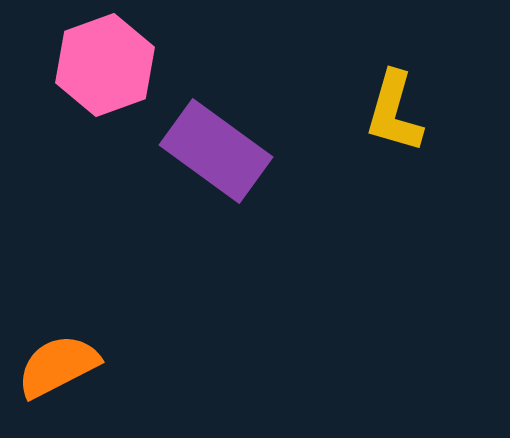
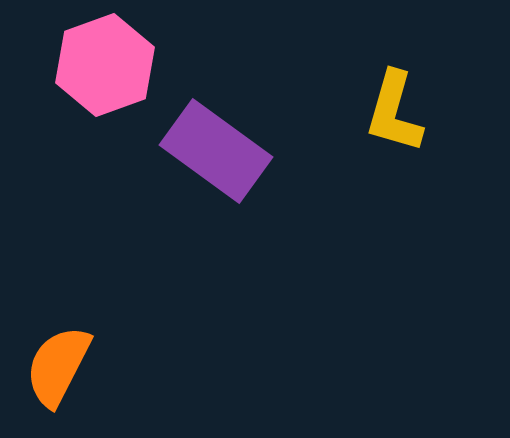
orange semicircle: rotated 36 degrees counterclockwise
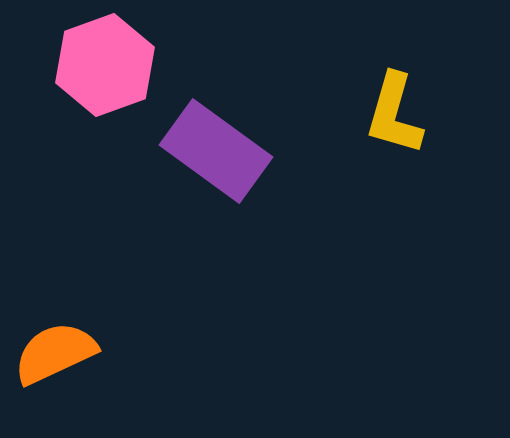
yellow L-shape: moved 2 px down
orange semicircle: moved 3 px left, 13 px up; rotated 38 degrees clockwise
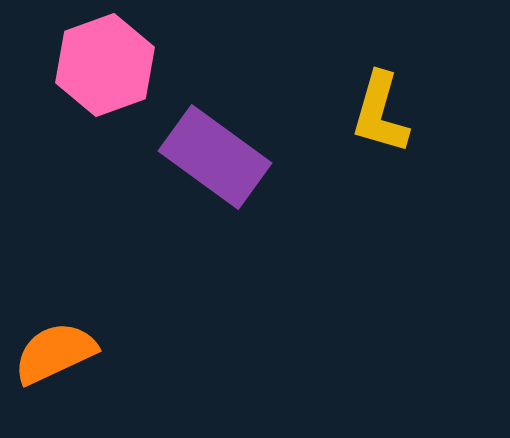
yellow L-shape: moved 14 px left, 1 px up
purple rectangle: moved 1 px left, 6 px down
